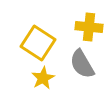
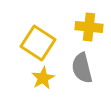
gray semicircle: moved 4 px down; rotated 16 degrees clockwise
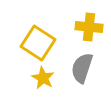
gray semicircle: rotated 32 degrees clockwise
yellow star: rotated 15 degrees counterclockwise
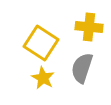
yellow square: moved 3 px right
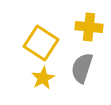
yellow star: rotated 15 degrees clockwise
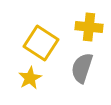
yellow star: moved 13 px left
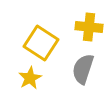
gray semicircle: moved 1 px right, 1 px down
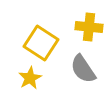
gray semicircle: rotated 52 degrees counterclockwise
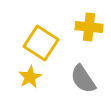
gray semicircle: moved 10 px down
yellow star: moved 1 px up
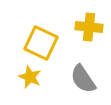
yellow square: rotated 8 degrees counterclockwise
yellow star: rotated 20 degrees counterclockwise
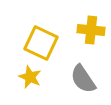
yellow cross: moved 2 px right, 3 px down
